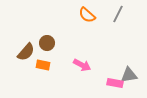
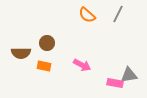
brown semicircle: moved 5 px left, 1 px down; rotated 48 degrees clockwise
orange rectangle: moved 1 px right, 1 px down
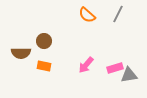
brown circle: moved 3 px left, 2 px up
pink arrow: moved 4 px right; rotated 102 degrees clockwise
pink rectangle: moved 15 px up; rotated 28 degrees counterclockwise
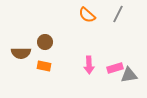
brown circle: moved 1 px right, 1 px down
pink arrow: moved 3 px right; rotated 42 degrees counterclockwise
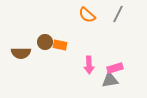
orange rectangle: moved 16 px right, 21 px up
gray triangle: moved 19 px left, 5 px down
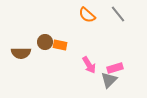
gray line: rotated 66 degrees counterclockwise
pink arrow: rotated 30 degrees counterclockwise
gray triangle: moved 1 px left; rotated 36 degrees counterclockwise
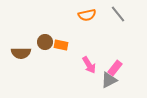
orange semicircle: rotated 54 degrees counterclockwise
orange rectangle: moved 1 px right
pink rectangle: rotated 35 degrees counterclockwise
gray triangle: rotated 18 degrees clockwise
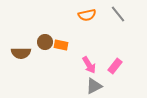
pink rectangle: moved 2 px up
gray triangle: moved 15 px left, 6 px down
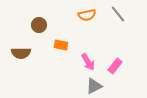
brown circle: moved 6 px left, 17 px up
pink arrow: moved 1 px left, 3 px up
